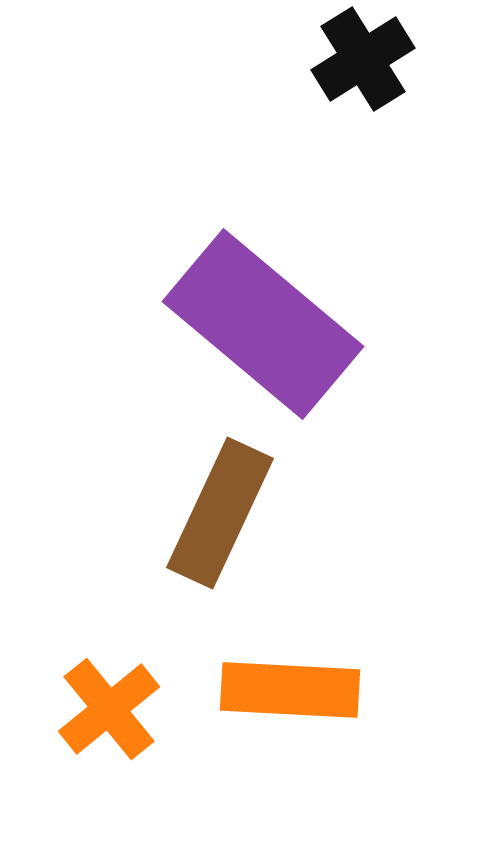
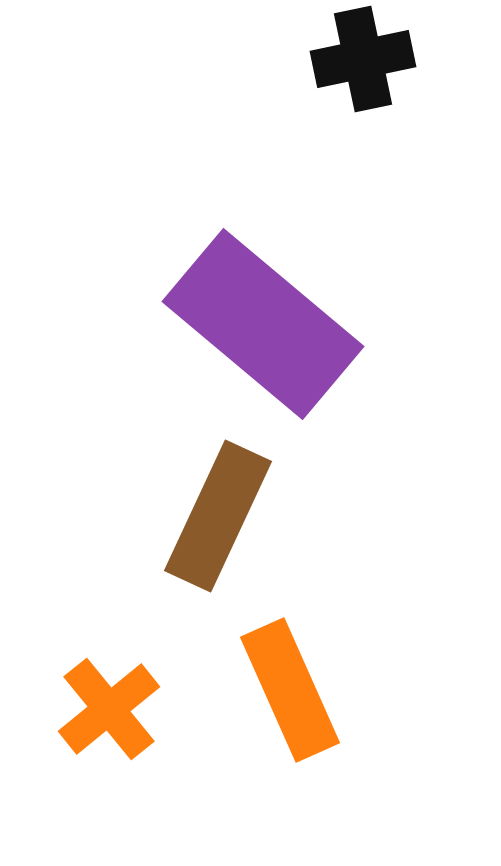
black cross: rotated 20 degrees clockwise
brown rectangle: moved 2 px left, 3 px down
orange rectangle: rotated 63 degrees clockwise
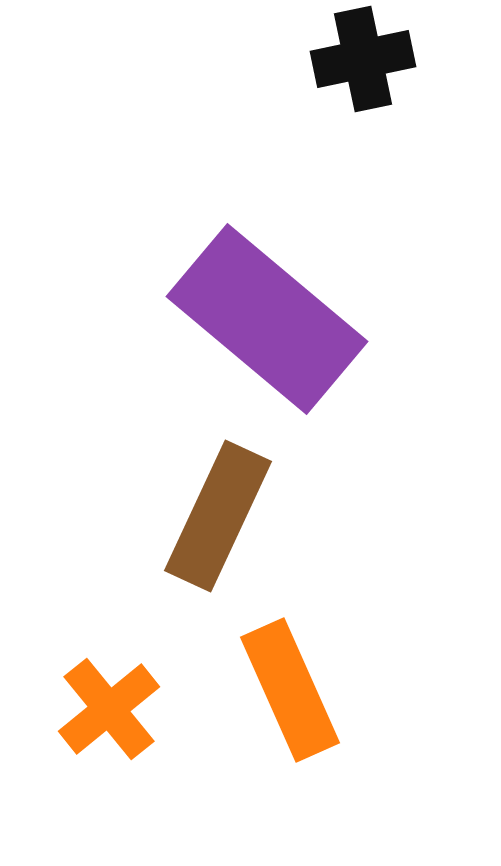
purple rectangle: moved 4 px right, 5 px up
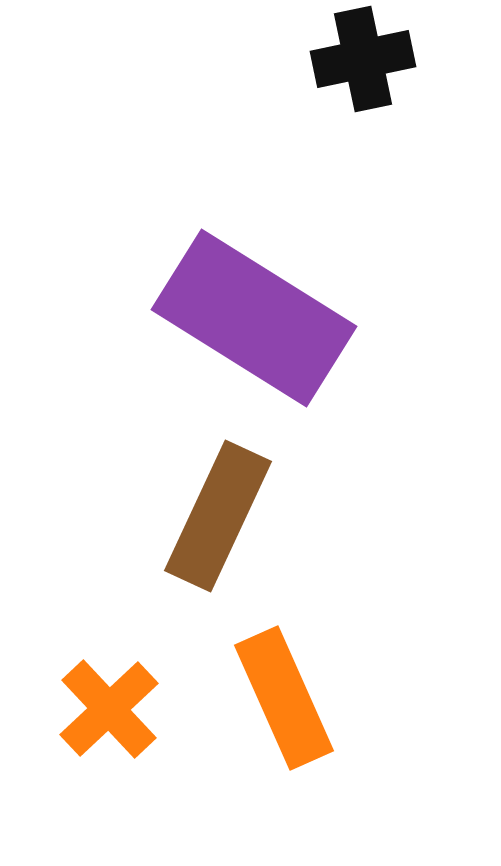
purple rectangle: moved 13 px left, 1 px up; rotated 8 degrees counterclockwise
orange rectangle: moved 6 px left, 8 px down
orange cross: rotated 4 degrees counterclockwise
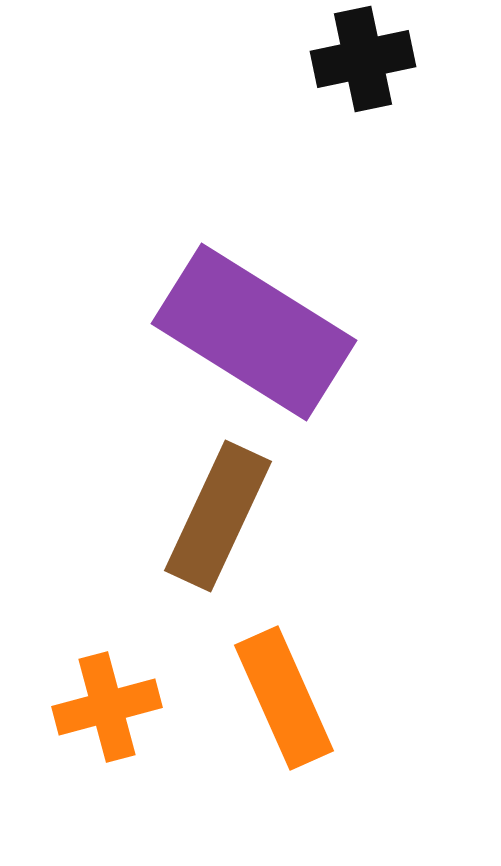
purple rectangle: moved 14 px down
orange cross: moved 2 px left, 2 px up; rotated 28 degrees clockwise
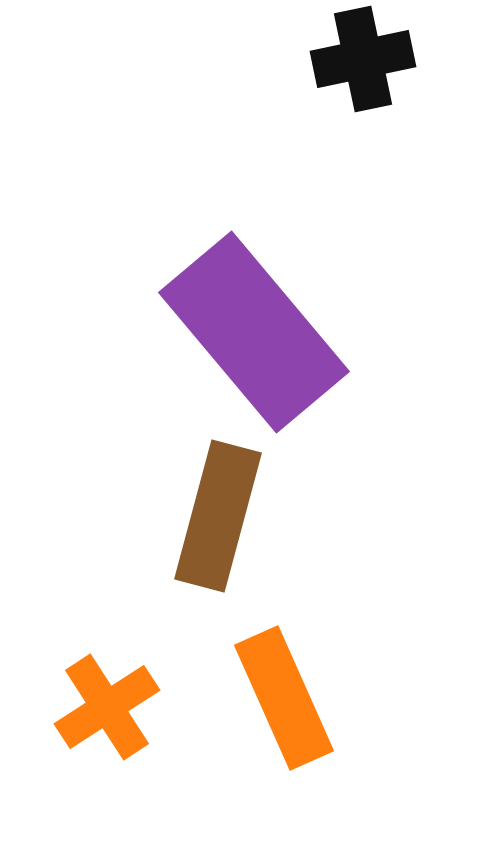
purple rectangle: rotated 18 degrees clockwise
brown rectangle: rotated 10 degrees counterclockwise
orange cross: rotated 18 degrees counterclockwise
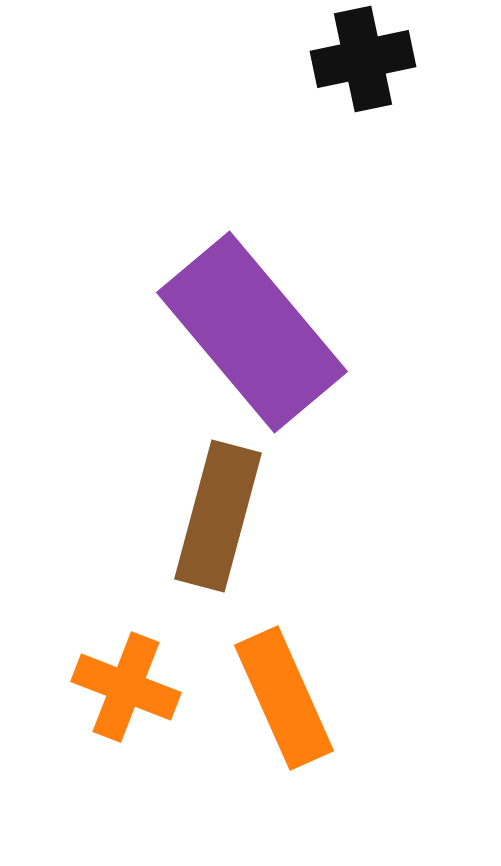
purple rectangle: moved 2 px left
orange cross: moved 19 px right, 20 px up; rotated 36 degrees counterclockwise
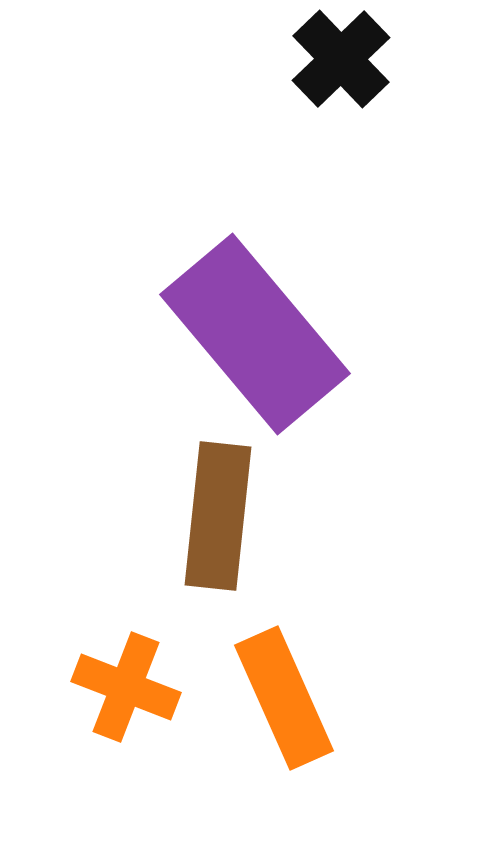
black cross: moved 22 px left; rotated 32 degrees counterclockwise
purple rectangle: moved 3 px right, 2 px down
brown rectangle: rotated 9 degrees counterclockwise
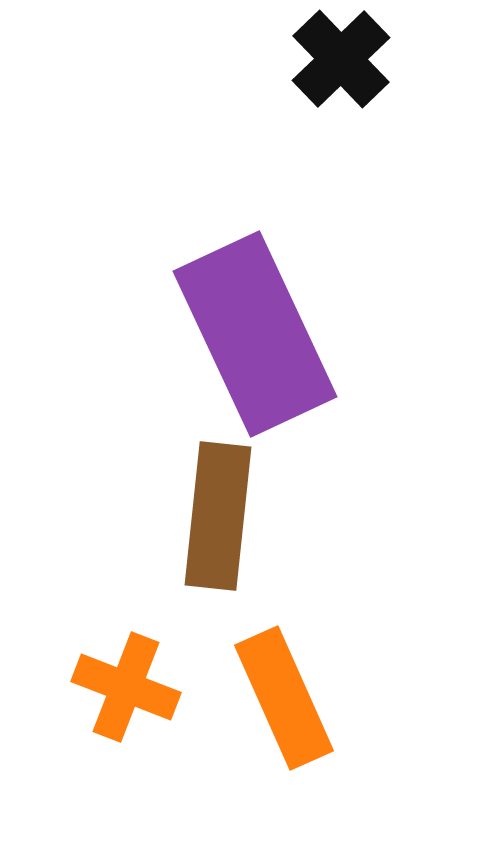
purple rectangle: rotated 15 degrees clockwise
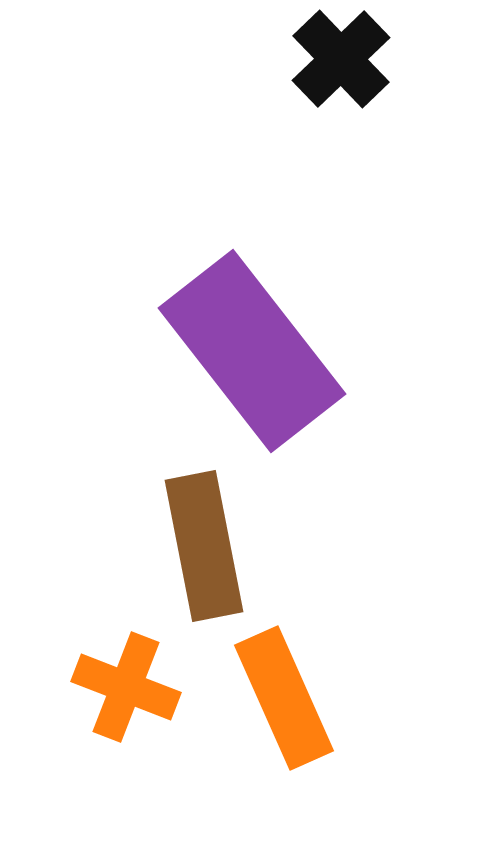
purple rectangle: moved 3 px left, 17 px down; rotated 13 degrees counterclockwise
brown rectangle: moved 14 px left, 30 px down; rotated 17 degrees counterclockwise
